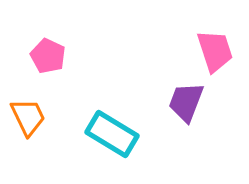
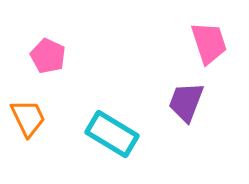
pink trapezoid: moved 6 px left, 8 px up
orange trapezoid: moved 1 px down
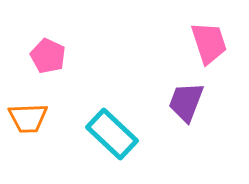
orange trapezoid: rotated 114 degrees clockwise
cyan rectangle: rotated 12 degrees clockwise
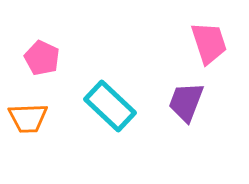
pink pentagon: moved 6 px left, 2 px down
cyan rectangle: moved 2 px left, 28 px up
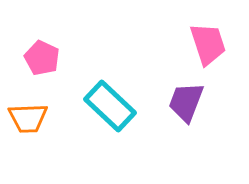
pink trapezoid: moved 1 px left, 1 px down
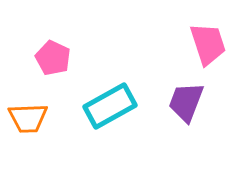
pink pentagon: moved 11 px right
cyan rectangle: rotated 72 degrees counterclockwise
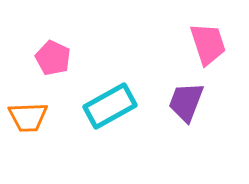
orange trapezoid: moved 1 px up
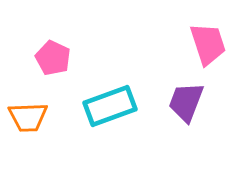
cyan rectangle: rotated 9 degrees clockwise
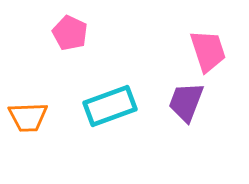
pink trapezoid: moved 7 px down
pink pentagon: moved 17 px right, 25 px up
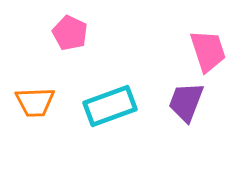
orange trapezoid: moved 7 px right, 15 px up
